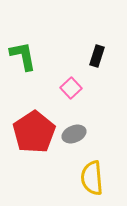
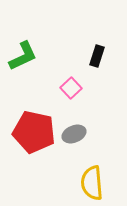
green L-shape: rotated 76 degrees clockwise
red pentagon: rotated 27 degrees counterclockwise
yellow semicircle: moved 5 px down
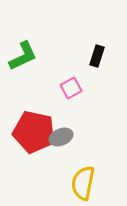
pink square: rotated 15 degrees clockwise
gray ellipse: moved 13 px left, 3 px down
yellow semicircle: moved 9 px left; rotated 16 degrees clockwise
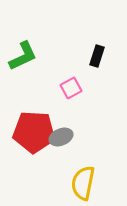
red pentagon: rotated 9 degrees counterclockwise
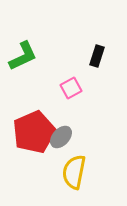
red pentagon: rotated 27 degrees counterclockwise
gray ellipse: rotated 25 degrees counterclockwise
yellow semicircle: moved 9 px left, 11 px up
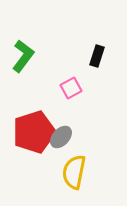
green L-shape: rotated 28 degrees counterclockwise
red pentagon: rotated 6 degrees clockwise
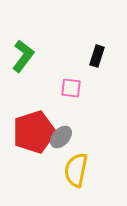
pink square: rotated 35 degrees clockwise
yellow semicircle: moved 2 px right, 2 px up
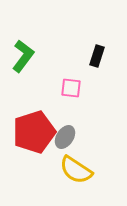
gray ellipse: moved 4 px right; rotated 10 degrees counterclockwise
yellow semicircle: rotated 68 degrees counterclockwise
